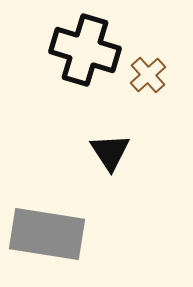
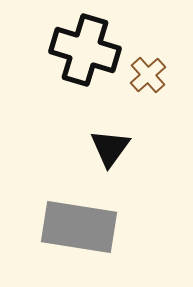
black triangle: moved 4 px up; rotated 9 degrees clockwise
gray rectangle: moved 32 px right, 7 px up
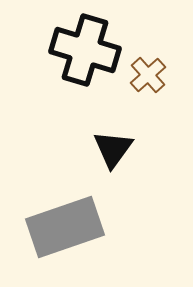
black triangle: moved 3 px right, 1 px down
gray rectangle: moved 14 px left; rotated 28 degrees counterclockwise
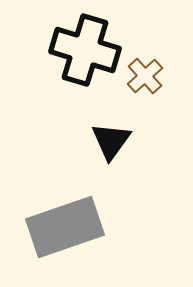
brown cross: moved 3 px left, 1 px down
black triangle: moved 2 px left, 8 px up
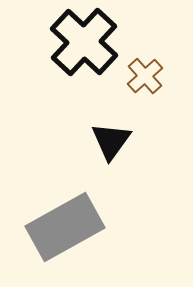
black cross: moved 1 px left, 8 px up; rotated 26 degrees clockwise
gray rectangle: rotated 10 degrees counterclockwise
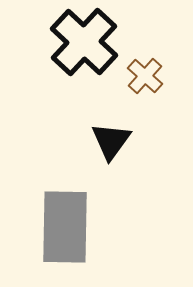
brown cross: rotated 6 degrees counterclockwise
gray rectangle: rotated 60 degrees counterclockwise
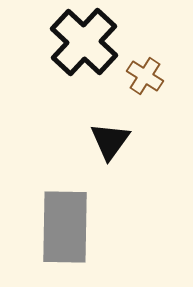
brown cross: rotated 9 degrees counterclockwise
black triangle: moved 1 px left
